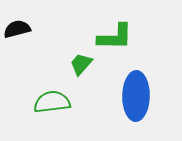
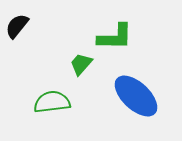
black semicircle: moved 3 px up; rotated 36 degrees counterclockwise
blue ellipse: rotated 48 degrees counterclockwise
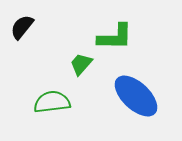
black semicircle: moved 5 px right, 1 px down
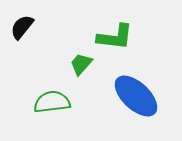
green L-shape: rotated 6 degrees clockwise
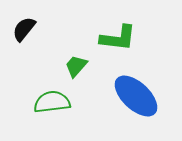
black semicircle: moved 2 px right, 2 px down
green L-shape: moved 3 px right, 1 px down
green trapezoid: moved 5 px left, 2 px down
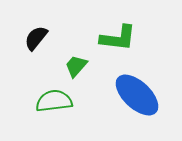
black semicircle: moved 12 px right, 9 px down
blue ellipse: moved 1 px right, 1 px up
green semicircle: moved 2 px right, 1 px up
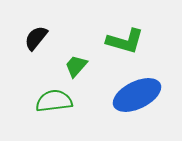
green L-shape: moved 7 px right, 3 px down; rotated 9 degrees clockwise
blue ellipse: rotated 69 degrees counterclockwise
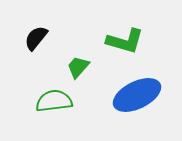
green trapezoid: moved 2 px right, 1 px down
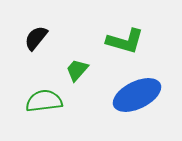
green trapezoid: moved 1 px left, 3 px down
green semicircle: moved 10 px left
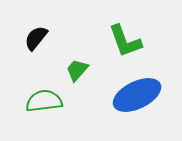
green L-shape: rotated 54 degrees clockwise
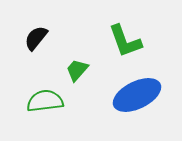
green semicircle: moved 1 px right
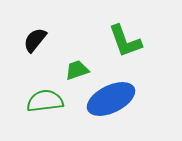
black semicircle: moved 1 px left, 2 px down
green trapezoid: rotated 30 degrees clockwise
blue ellipse: moved 26 px left, 4 px down
